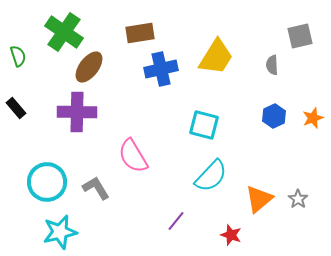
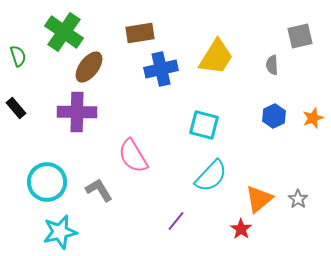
gray L-shape: moved 3 px right, 2 px down
red star: moved 10 px right, 6 px up; rotated 15 degrees clockwise
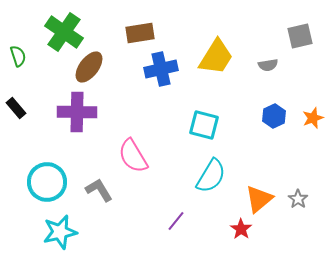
gray semicircle: moved 4 px left; rotated 96 degrees counterclockwise
cyan semicircle: rotated 12 degrees counterclockwise
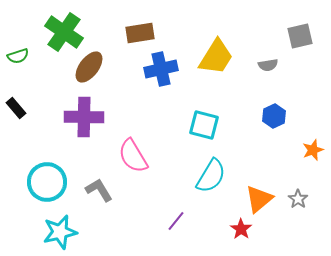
green semicircle: rotated 90 degrees clockwise
purple cross: moved 7 px right, 5 px down
orange star: moved 32 px down
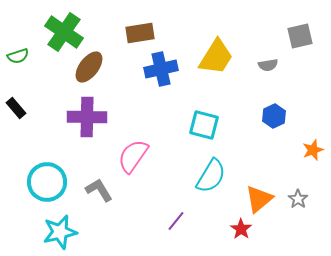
purple cross: moved 3 px right
pink semicircle: rotated 66 degrees clockwise
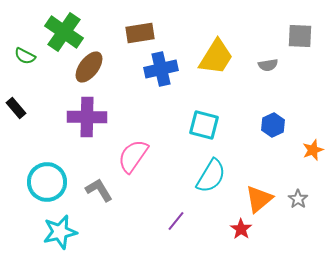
gray square: rotated 16 degrees clockwise
green semicircle: moved 7 px right; rotated 45 degrees clockwise
blue hexagon: moved 1 px left, 9 px down
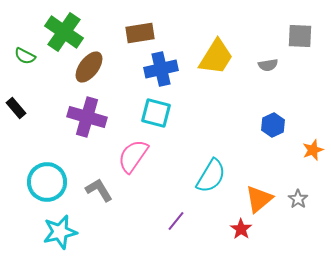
purple cross: rotated 15 degrees clockwise
cyan square: moved 48 px left, 12 px up
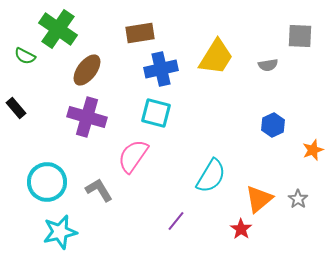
green cross: moved 6 px left, 3 px up
brown ellipse: moved 2 px left, 3 px down
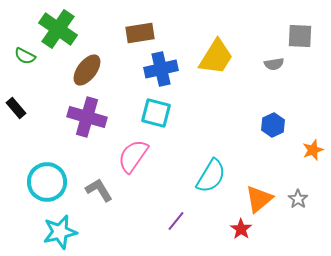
gray semicircle: moved 6 px right, 1 px up
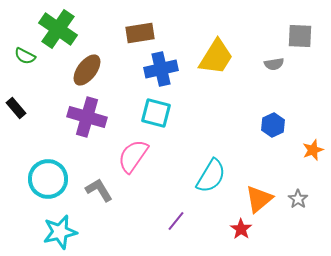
cyan circle: moved 1 px right, 3 px up
